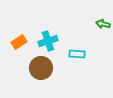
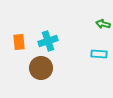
orange rectangle: rotated 63 degrees counterclockwise
cyan rectangle: moved 22 px right
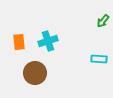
green arrow: moved 3 px up; rotated 64 degrees counterclockwise
cyan rectangle: moved 5 px down
brown circle: moved 6 px left, 5 px down
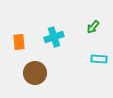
green arrow: moved 10 px left, 6 px down
cyan cross: moved 6 px right, 4 px up
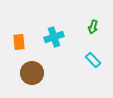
green arrow: rotated 24 degrees counterclockwise
cyan rectangle: moved 6 px left, 1 px down; rotated 42 degrees clockwise
brown circle: moved 3 px left
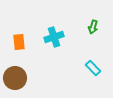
cyan rectangle: moved 8 px down
brown circle: moved 17 px left, 5 px down
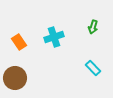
orange rectangle: rotated 28 degrees counterclockwise
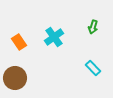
cyan cross: rotated 18 degrees counterclockwise
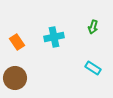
cyan cross: rotated 24 degrees clockwise
orange rectangle: moved 2 px left
cyan rectangle: rotated 14 degrees counterclockwise
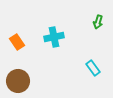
green arrow: moved 5 px right, 5 px up
cyan rectangle: rotated 21 degrees clockwise
brown circle: moved 3 px right, 3 px down
